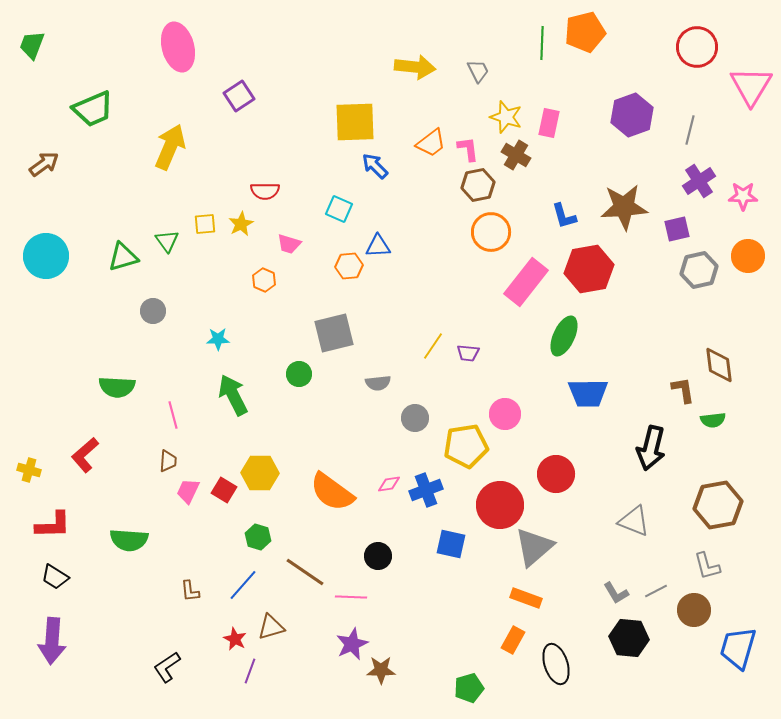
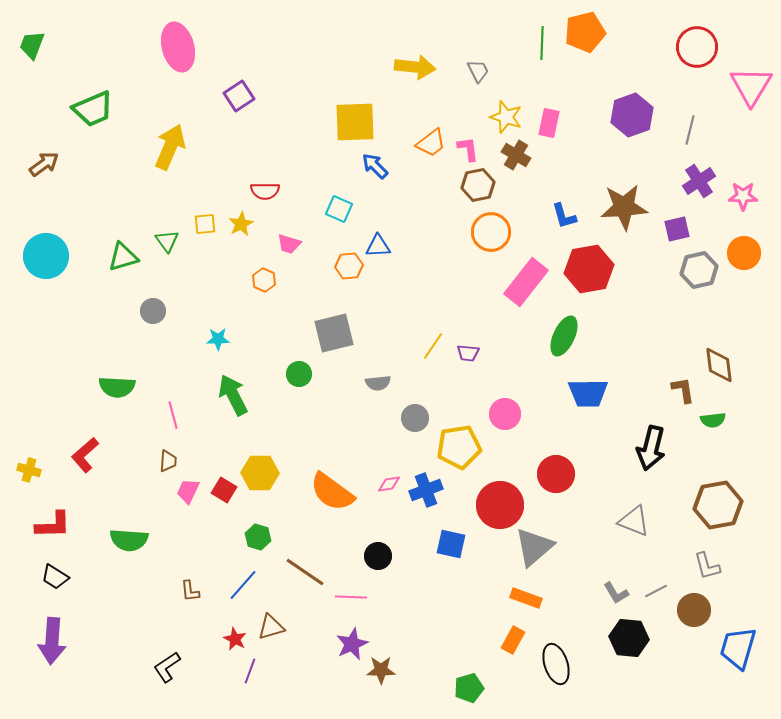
orange circle at (748, 256): moved 4 px left, 3 px up
yellow pentagon at (466, 446): moved 7 px left, 1 px down
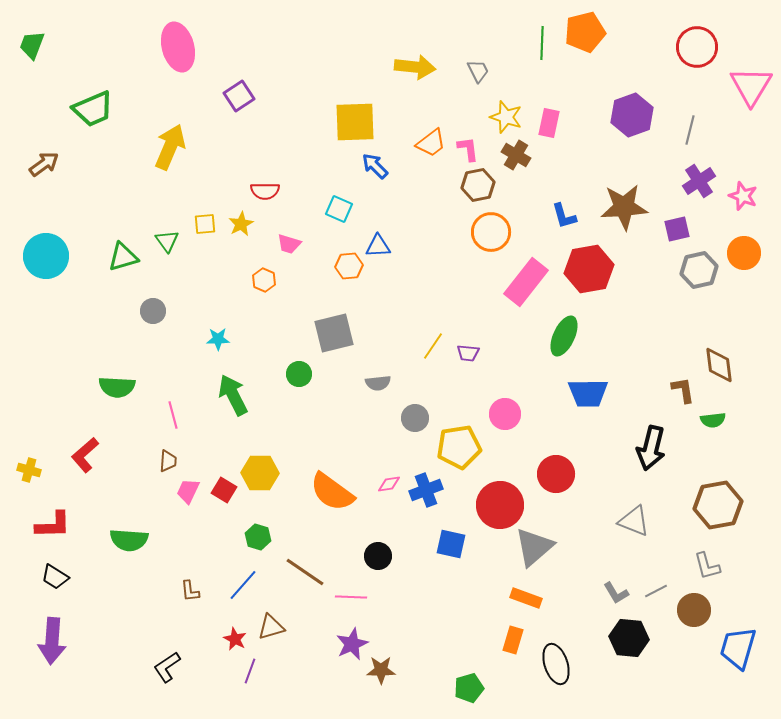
pink star at (743, 196): rotated 20 degrees clockwise
orange rectangle at (513, 640): rotated 12 degrees counterclockwise
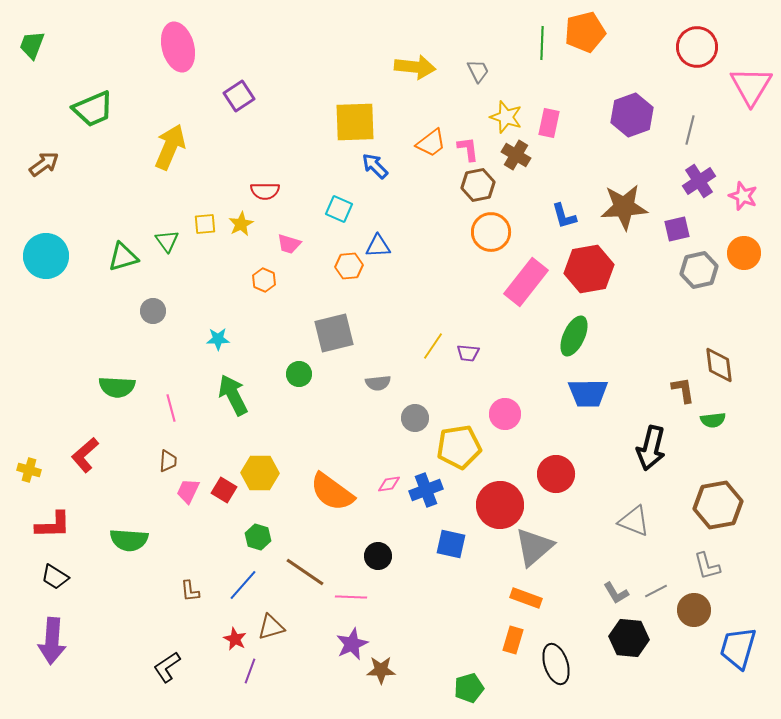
green ellipse at (564, 336): moved 10 px right
pink line at (173, 415): moved 2 px left, 7 px up
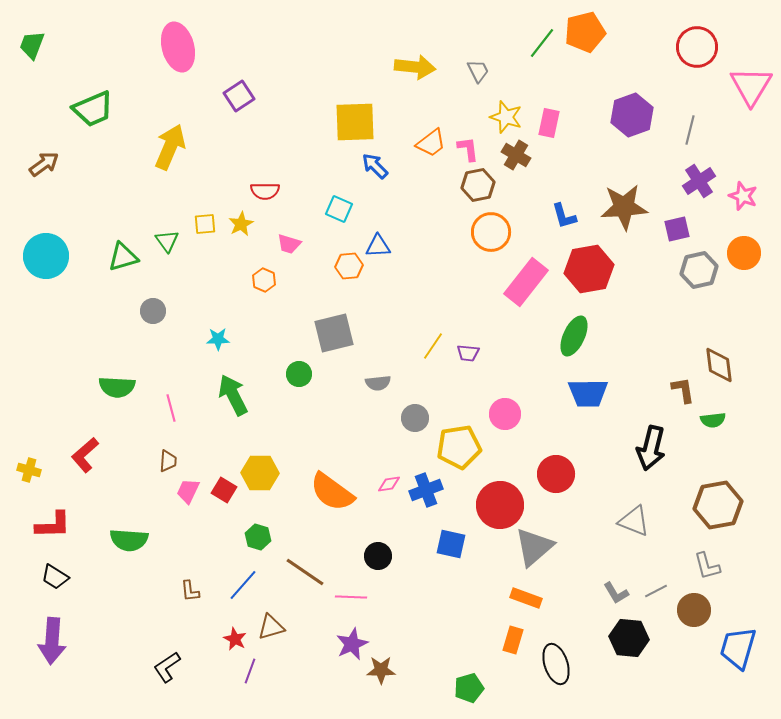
green line at (542, 43): rotated 36 degrees clockwise
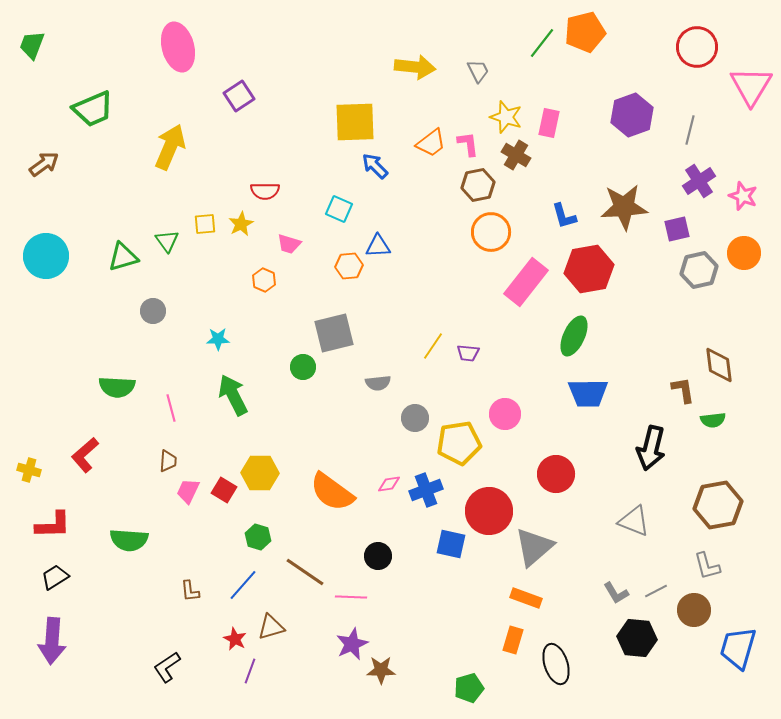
pink L-shape at (468, 149): moved 5 px up
green circle at (299, 374): moved 4 px right, 7 px up
yellow pentagon at (459, 447): moved 4 px up
red circle at (500, 505): moved 11 px left, 6 px down
black trapezoid at (55, 577): rotated 116 degrees clockwise
black hexagon at (629, 638): moved 8 px right
